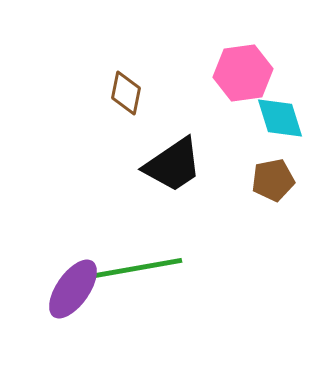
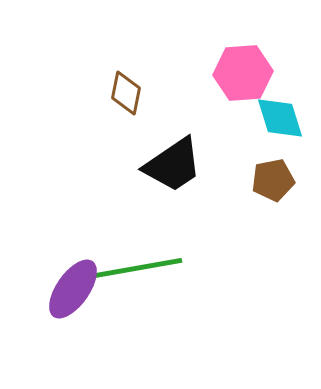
pink hexagon: rotated 4 degrees clockwise
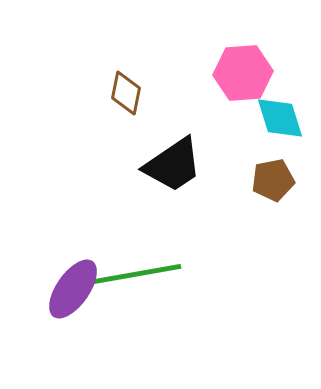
green line: moved 1 px left, 6 px down
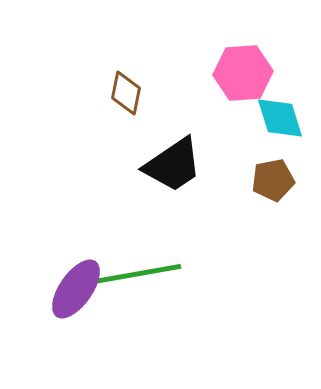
purple ellipse: moved 3 px right
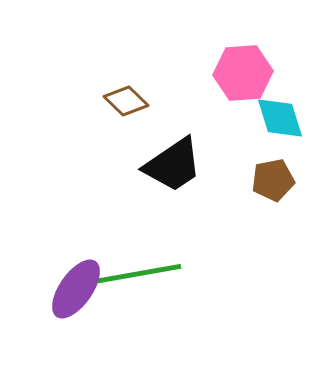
brown diamond: moved 8 px down; rotated 57 degrees counterclockwise
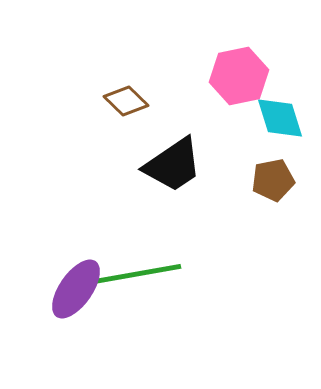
pink hexagon: moved 4 px left, 3 px down; rotated 8 degrees counterclockwise
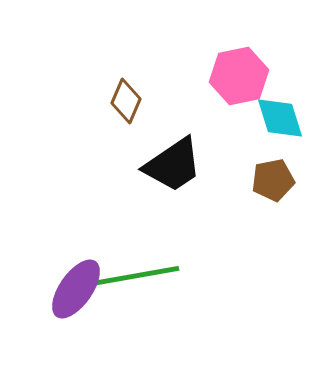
brown diamond: rotated 69 degrees clockwise
green line: moved 2 px left, 2 px down
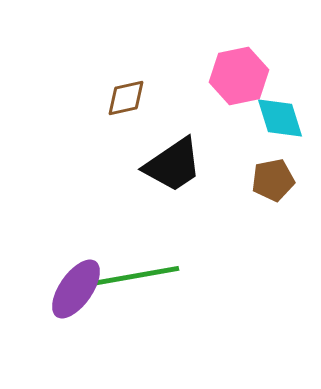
brown diamond: moved 3 px up; rotated 54 degrees clockwise
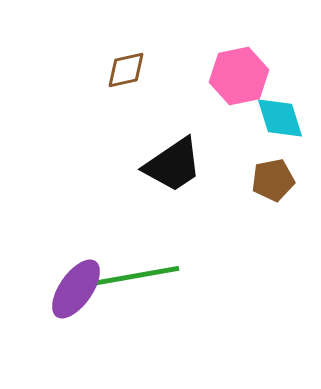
brown diamond: moved 28 px up
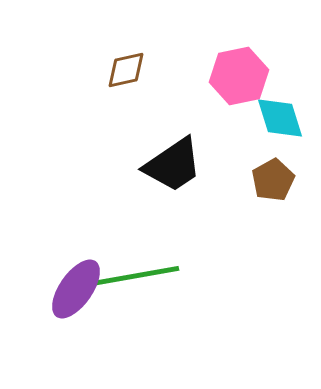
brown pentagon: rotated 18 degrees counterclockwise
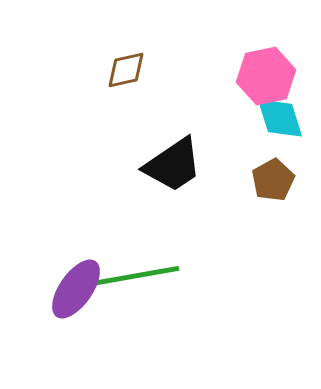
pink hexagon: moved 27 px right
